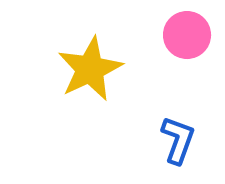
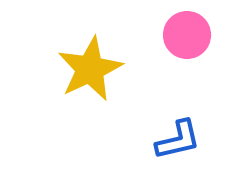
blue L-shape: rotated 57 degrees clockwise
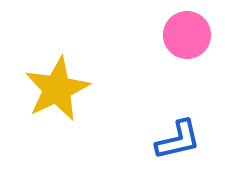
yellow star: moved 33 px left, 20 px down
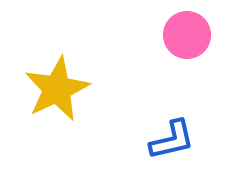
blue L-shape: moved 6 px left
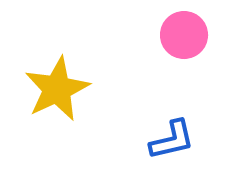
pink circle: moved 3 px left
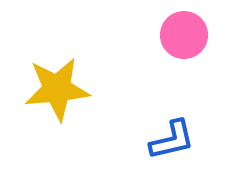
yellow star: rotated 20 degrees clockwise
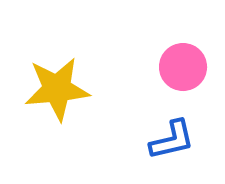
pink circle: moved 1 px left, 32 px down
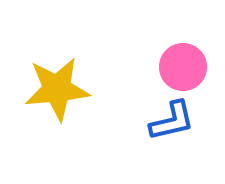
blue L-shape: moved 19 px up
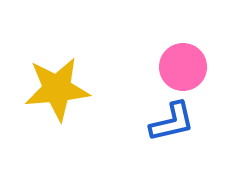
blue L-shape: moved 1 px down
